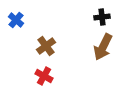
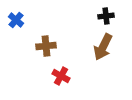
black cross: moved 4 px right, 1 px up
brown cross: rotated 30 degrees clockwise
red cross: moved 17 px right
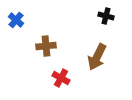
black cross: rotated 21 degrees clockwise
brown arrow: moved 6 px left, 10 px down
red cross: moved 2 px down
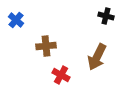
red cross: moved 3 px up
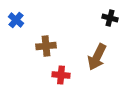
black cross: moved 4 px right, 2 px down
red cross: rotated 24 degrees counterclockwise
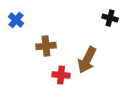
brown arrow: moved 10 px left, 3 px down
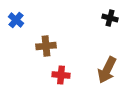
brown arrow: moved 20 px right, 10 px down
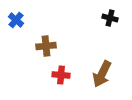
brown arrow: moved 5 px left, 4 px down
